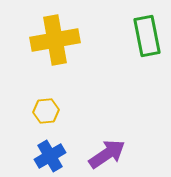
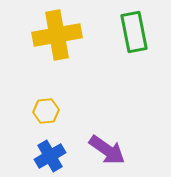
green rectangle: moved 13 px left, 4 px up
yellow cross: moved 2 px right, 5 px up
purple arrow: moved 4 px up; rotated 69 degrees clockwise
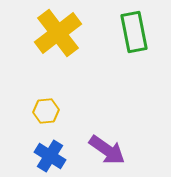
yellow cross: moved 1 px right, 2 px up; rotated 27 degrees counterclockwise
blue cross: rotated 28 degrees counterclockwise
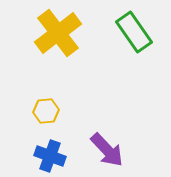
green rectangle: rotated 24 degrees counterclockwise
purple arrow: rotated 12 degrees clockwise
blue cross: rotated 12 degrees counterclockwise
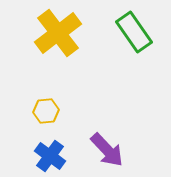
blue cross: rotated 16 degrees clockwise
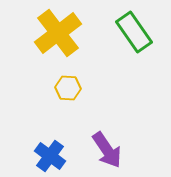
yellow hexagon: moved 22 px right, 23 px up; rotated 10 degrees clockwise
purple arrow: rotated 9 degrees clockwise
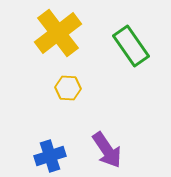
green rectangle: moved 3 px left, 14 px down
blue cross: rotated 36 degrees clockwise
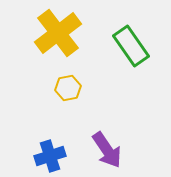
yellow hexagon: rotated 15 degrees counterclockwise
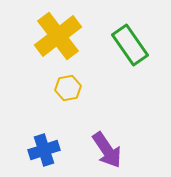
yellow cross: moved 3 px down
green rectangle: moved 1 px left, 1 px up
blue cross: moved 6 px left, 6 px up
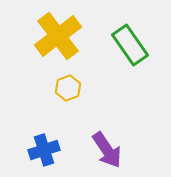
yellow hexagon: rotated 10 degrees counterclockwise
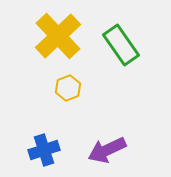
yellow cross: rotated 6 degrees counterclockwise
green rectangle: moved 9 px left
purple arrow: rotated 99 degrees clockwise
